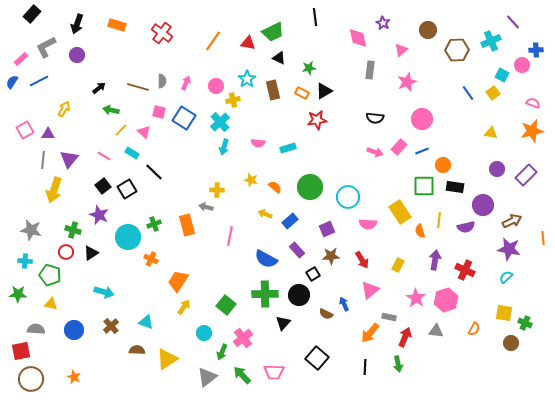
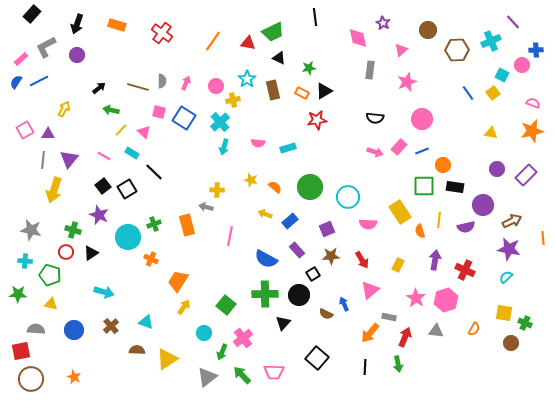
blue semicircle at (12, 82): moved 4 px right
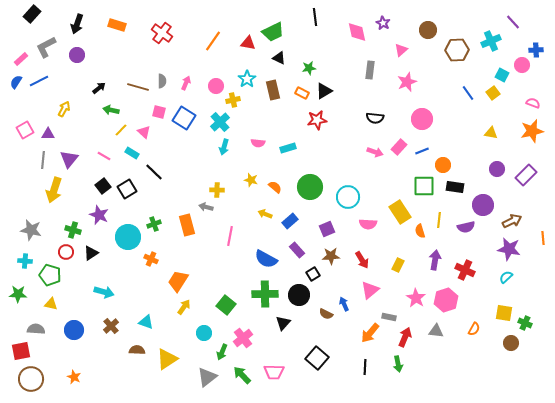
pink diamond at (358, 38): moved 1 px left, 6 px up
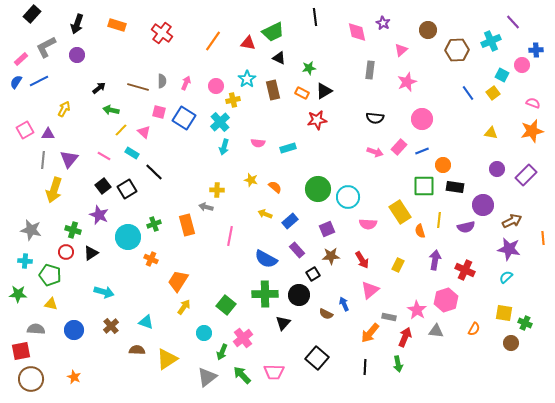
green circle at (310, 187): moved 8 px right, 2 px down
pink star at (416, 298): moved 1 px right, 12 px down
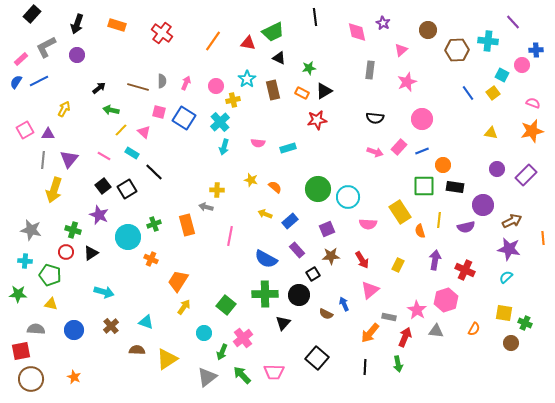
cyan cross at (491, 41): moved 3 px left; rotated 30 degrees clockwise
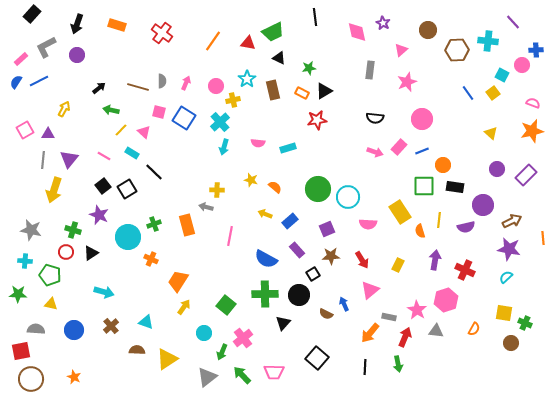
yellow triangle at (491, 133): rotated 32 degrees clockwise
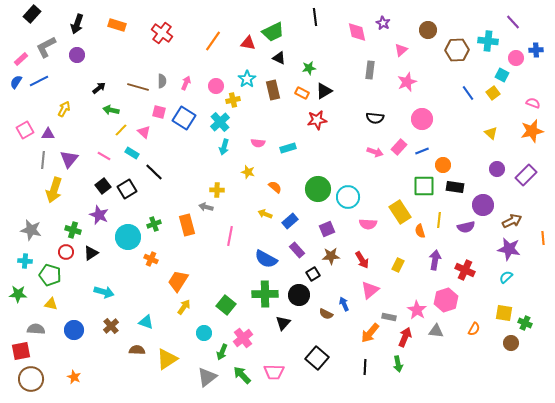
pink circle at (522, 65): moved 6 px left, 7 px up
yellow star at (251, 180): moved 3 px left, 8 px up
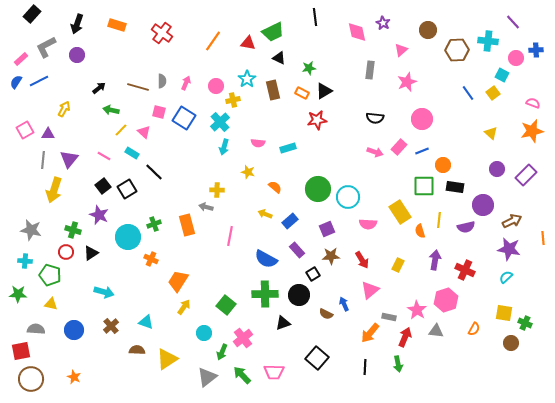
black triangle at (283, 323): rotated 28 degrees clockwise
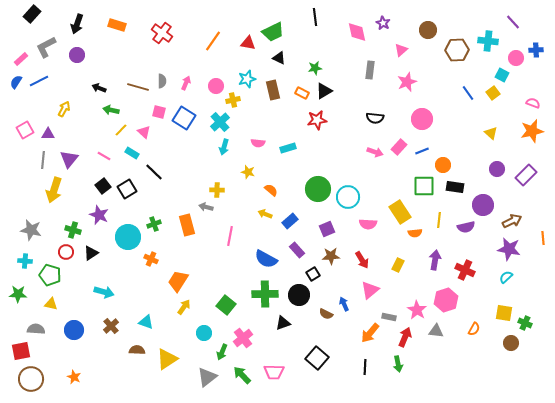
green star at (309, 68): moved 6 px right
cyan star at (247, 79): rotated 18 degrees clockwise
black arrow at (99, 88): rotated 120 degrees counterclockwise
orange semicircle at (275, 187): moved 4 px left, 3 px down
orange semicircle at (420, 231): moved 5 px left, 2 px down; rotated 80 degrees counterclockwise
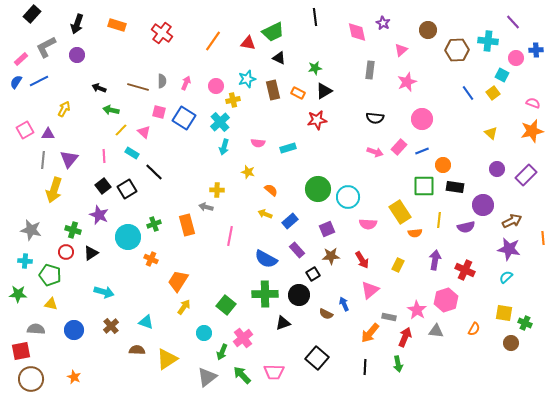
orange rectangle at (302, 93): moved 4 px left
pink line at (104, 156): rotated 56 degrees clockwise
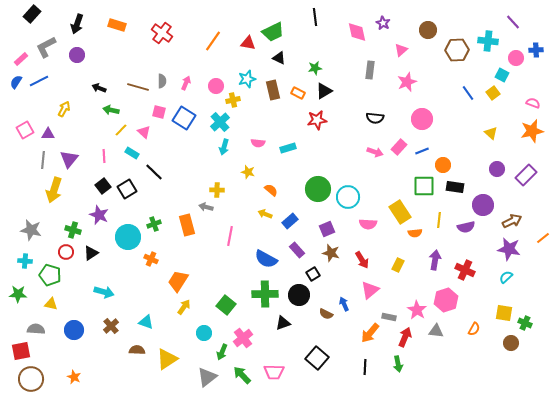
orange line at (543, 238): rotated 56 degrees clockwise
brown star at (331, 256): moved 3 px up; rotated 18 degrees clockwise
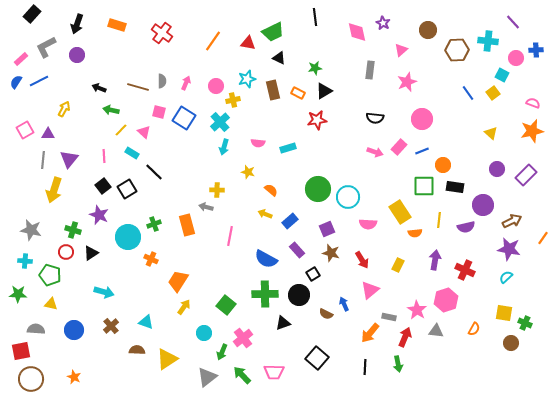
orange line at (543, 238): rotated 16 degrees counterclockwise
